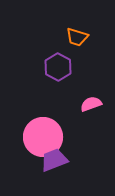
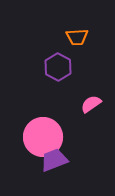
orange trapezoid: rotated 20 degrees counterclockwise
pink semicircle: rotated 15 degrees counterclockwise
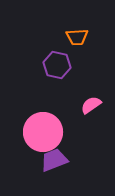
purple hexagon: moved 1 px left, 2 px up; rotated 16 degrees counterclockwise
pink semicircle: moved 1 px down
pink circle: moved 5 px up
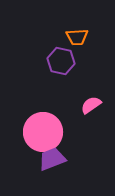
purple hexagon: moved 4 px right, 4 px up
purple trapezoid: moved 2 px left, 1 px up
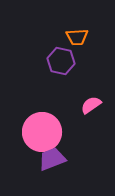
pink circle: moved 1 px left
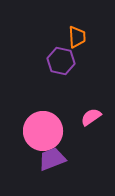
orange trapezoid: rotated 90 degrees counterclockwise
pink semicircle: moved 12 px down
pink circle: moved 1 px right, 1 px up
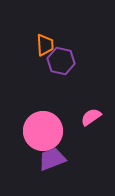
orange trapezoid: moved 32 px left, 8 px down
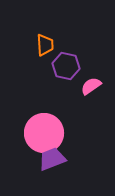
purple hexagon: moved 5 px right, 5 px down
pink semicircle: moved 31 px up
pink circle: moved 1 px right, 2 px down
